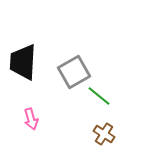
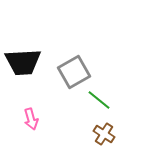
black trapezoid: rotated 96 degrees counterclockwise
green line: moved 4 px down
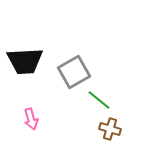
black trapezoid: moved 2 px right, 1 px up
brown cross: moved 6 px right, 5 px up; rotated 15 degrees counterclockwise
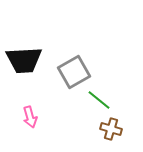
black trapezoid: moved 1 px left, 1 px up
pink arrow: moved 1 px left, 2 px up
brown cross: moved 1 px right
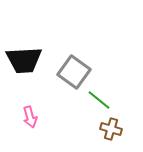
gray square: rotated 24 degrees counterclockwise
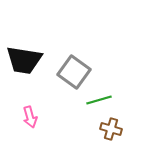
black trapezoid: rotated 12 degrees clockwise
green line: rotated 55 degrees counterclockwise
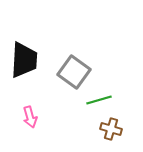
black trapezoid: rotated 96 degrees counterclockwise
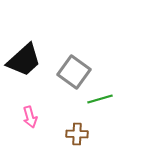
black trapezoid: rotated 45 degrees clockwise
green line: moved 1 px right, 1 px up
brown cross: moved 34 px left, 5 px down; rotated 15 degrees counterclockwise
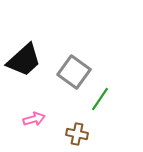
green line: rotated 40 degrees counterclockwise
pink arrow: moved 4 px right, 2 px down; rotated 90 degrees counterclockwise
brown cross: rotated 10 degrees clockwise
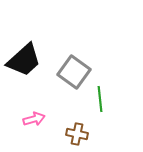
green line: rotated 40 degrees counterclockwise
